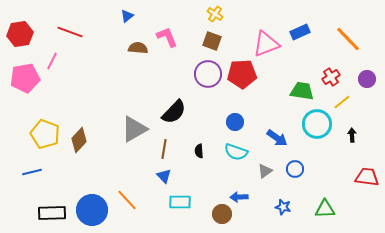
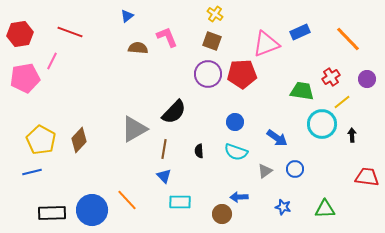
cyan circle at (317, 124): moved 5 px right
yellow pentagon at (45, 134): moved 4 px left, 6 px down; rotated 8 degrees clockwise
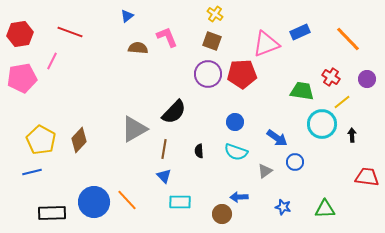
red cross at (331, 77): rotated 24 degrees counterclockwise
pink pentagon at (25, 78): moved 3 px left
blue circle at (295, 169): moved 7 px up
blue circle at (92, 210): moved 2 px right, 8 px up
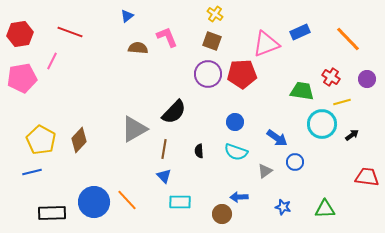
yellow line at (342, 102): rotated 24 degrees clockwise
black arrow at (352, 135): rotated 56 degrees clockwise
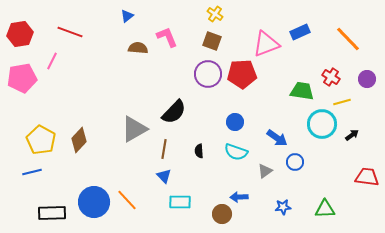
blue star at (283, 207): rotated 21 degrees counterclockwise
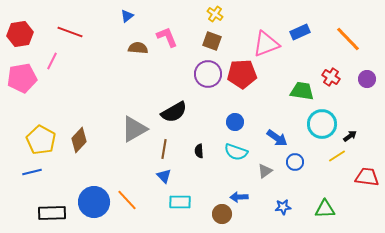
yellow line at (342, 102): moved 5 px left, 54 px down; rotated 18 degrees counterclockwise
black semicircle at (174, 112): rotated 16 degrees clockwise
black arrow at (352, 135): moved 2 px left, 1 px down
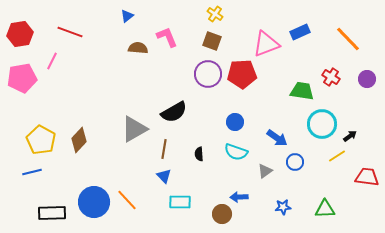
black semicircle at (199, 151): moved 3 px down
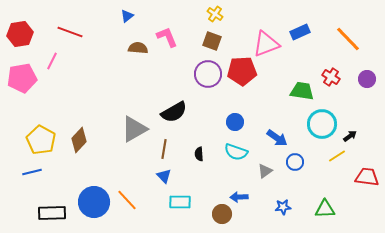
red pentagon at (242, 74): moved 3 px up
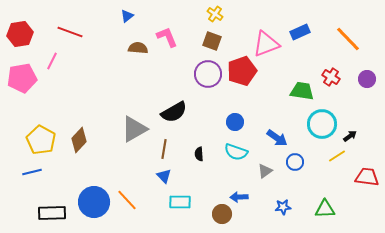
red pentagon at (242, 71): rotated 16 degrees counterclockwise
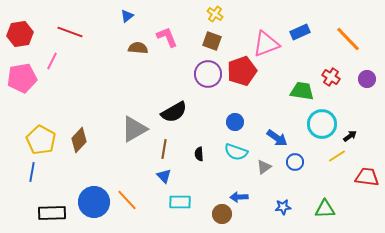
gray triangle at (265, 171): moved 1 px left, 4 px up
blue line at (32, 172): rotated 66 degrees counterclockwise
